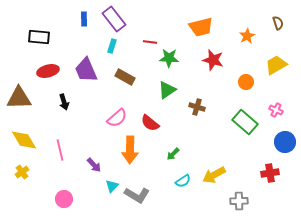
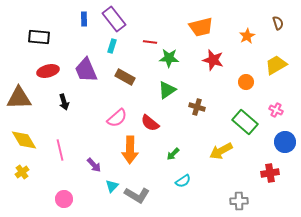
yellow arrow: moved 7 px right, 24 px up
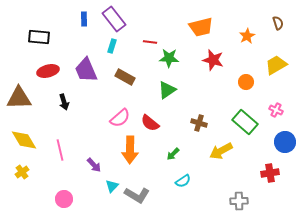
brown cross: moved 2 px right, 16 px down
pink semicircle: moved 3 px right
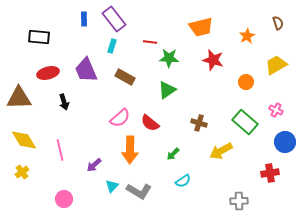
red ellipse: moved 2 px down
purple arrow: rotated 91 degrees clockwise
gray L-shape: moved 2 px right, 4 px up
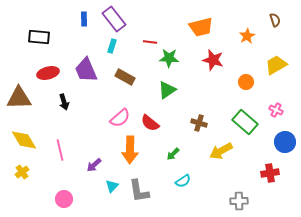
brown semicircle: moved 3 px left, 3 px up
gray L-shape: rotated 50 degrees clockwise
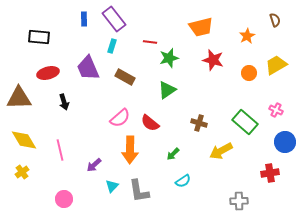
green star: rotated 18 degrees counterclockwise
purple trapezoid: moved 2 px right, 2 px up
orange circle: moved 3 px right, 9 px up
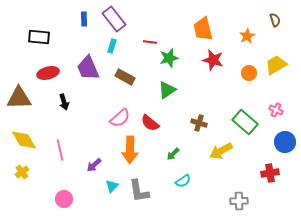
orange trapezoid: moved 2 px right, 2 px down; rotated 90 degrees clockwise
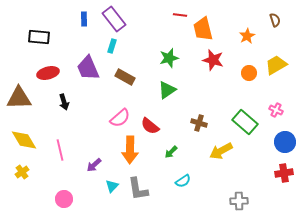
red line: moved 30 px right, 27 px up
red semicircle: moved 3 px down
green arrow: moved 2 px left, 2 px up
red cross: moved 14 px right
gray L-shape: moved 1 px left, 2 px up
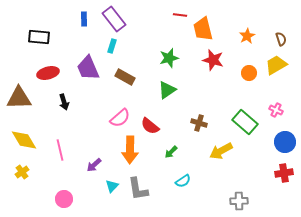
brown semicircle: moved 6 px right, 19 px down
